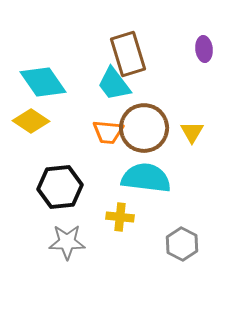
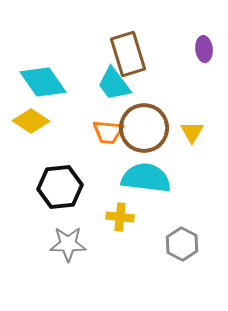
gray star: moved 1 px right, 2 px down
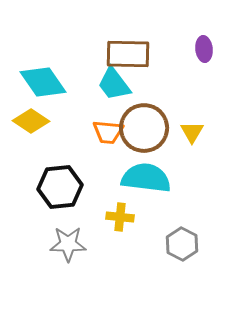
brown rectangle: rotated 72 degrees counterclockwise
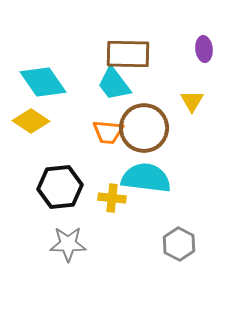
yellow triangle: moved 31 px up
yellow cross: moved 8 px left, 19 px up
gray hexagon: moved 3 px left
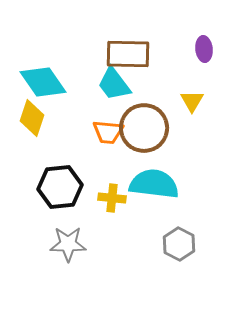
yellow diamond: moved 1 px right, 3 px up; rotated 75 degrees clockwise
cyan semicircle: moved 8 px right, 6 px down
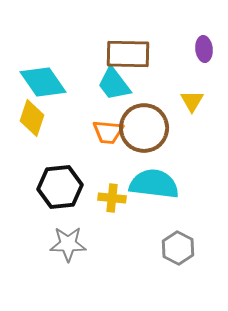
gray hexagon: moved 1 px left, 4 px down
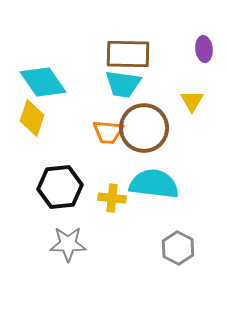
cyan trapezoid: moved 9 px right; rotated 45 degrees counterclockwise
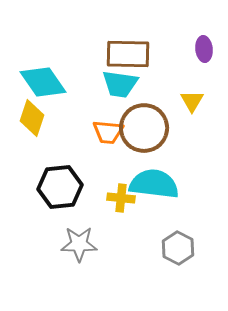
cyan trapezoid: moved 3 px left
yellow cross: moved 9 px right
gray star: moved 11 px right
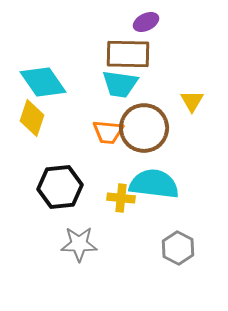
purple ellipse: moved 58 px left, 27 px up; rotated 70 degrees clockwise
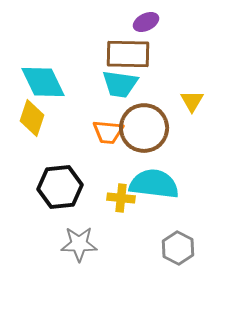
cyan diamond: rotated 9 degrees clockwise
